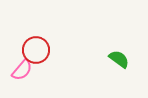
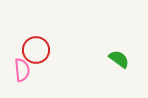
pink semicircle: rotated 45 degrees counterclockwise
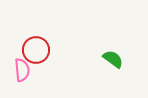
green semicircle: moved 6 px left
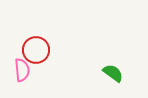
green semicircle: moved 14 px down
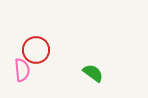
green semicircle: moved 20 px left
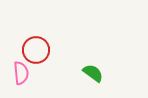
pink semicircle: moved 1 px left, 3 px down
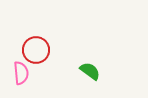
green semicircle: moved 3 px left, 2 px up
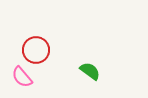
pink semicircle: moved 1 px right, 4 px down; rotated 145 degrees clockwise
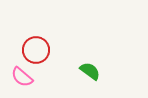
pink semicircle: rotated 10 degrees counterclockwise
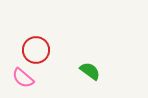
pink semicircle: moved 1 px right, 1 px down
